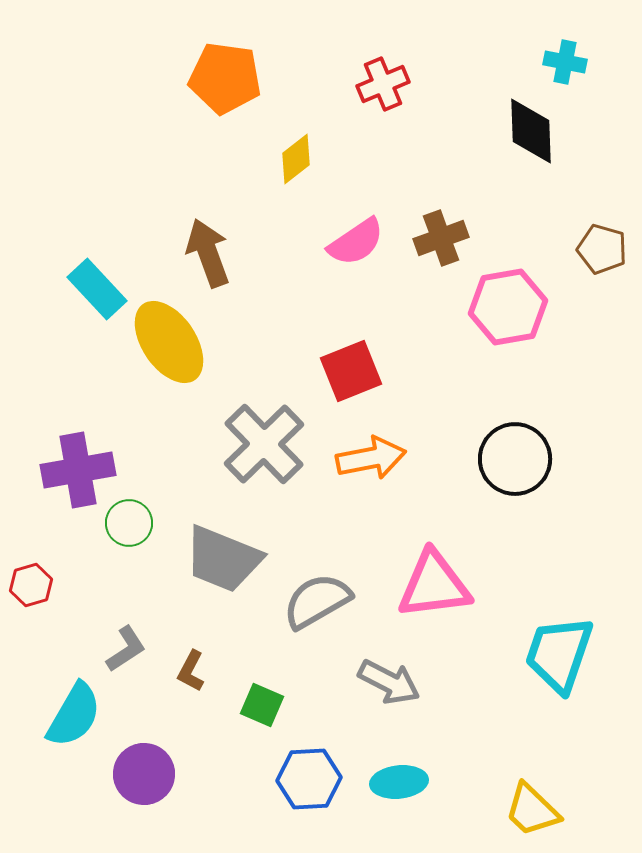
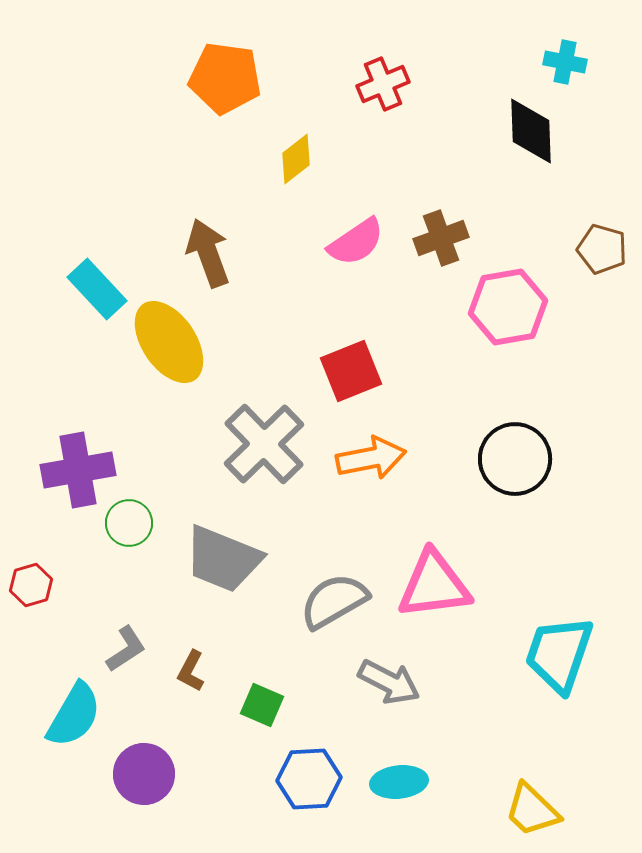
gray semicircle: moved 17 px right
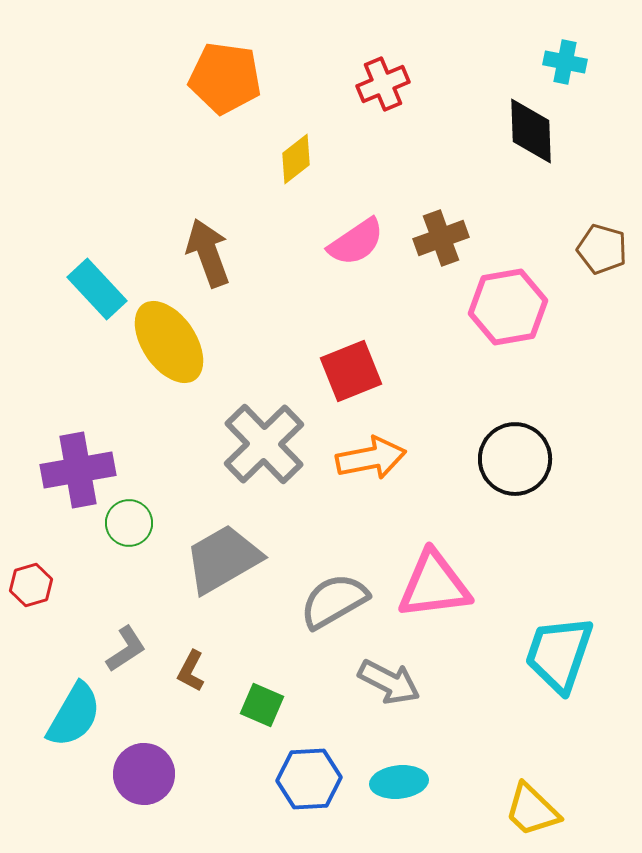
gray trapezoid: rotated 128 degrees clockwise
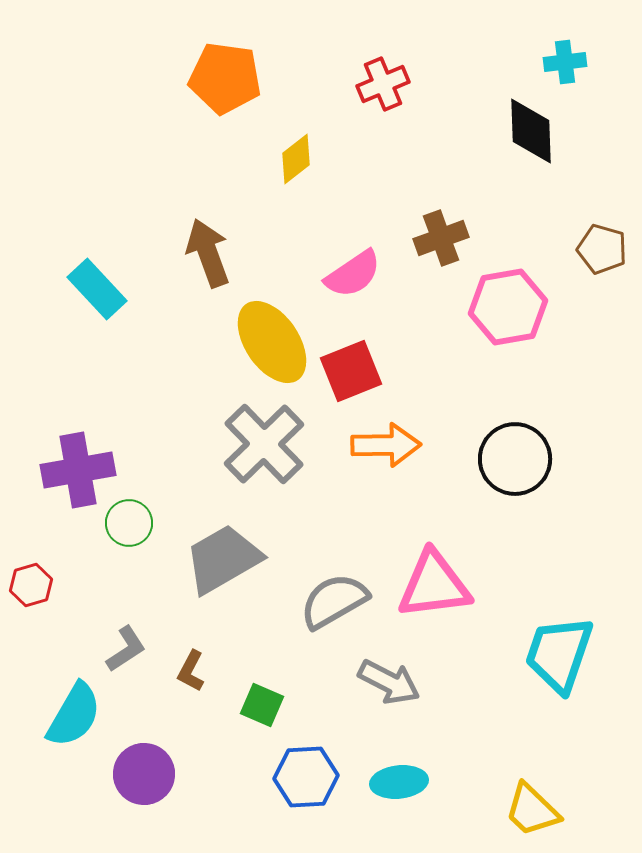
cyan cross: rotated 18 degrees counterclockwise
pink semicircle: moved 3 px left, 32 px down
yellow ellipse: moved 103 px right
orange arrow: moved 15 px right, 13 px up; rotated 10 degrees clockwise
blue hexagon: moved 3 px left, 2 px up
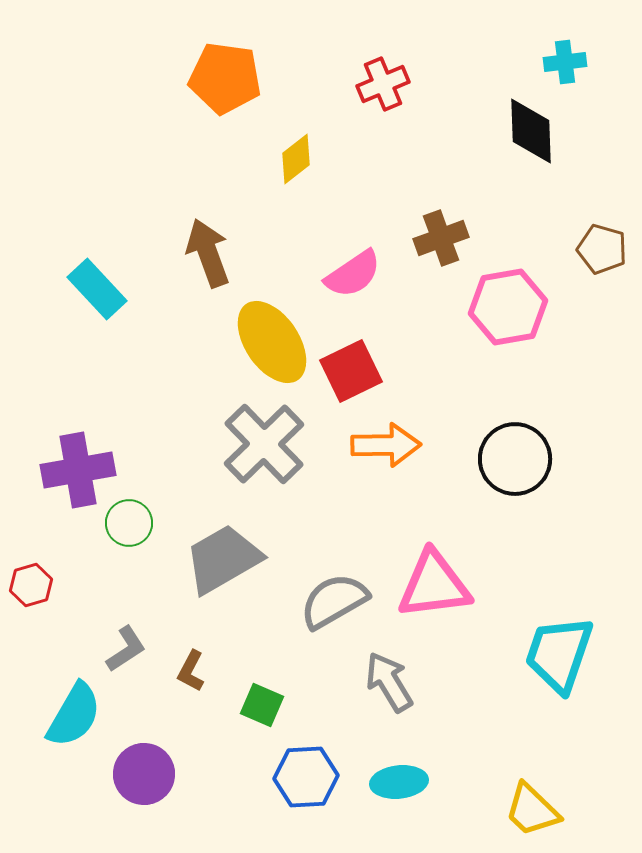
red square: rotated 4 degrees counterclockwise
gray arrow: rotated 148 degrees counterclockwise
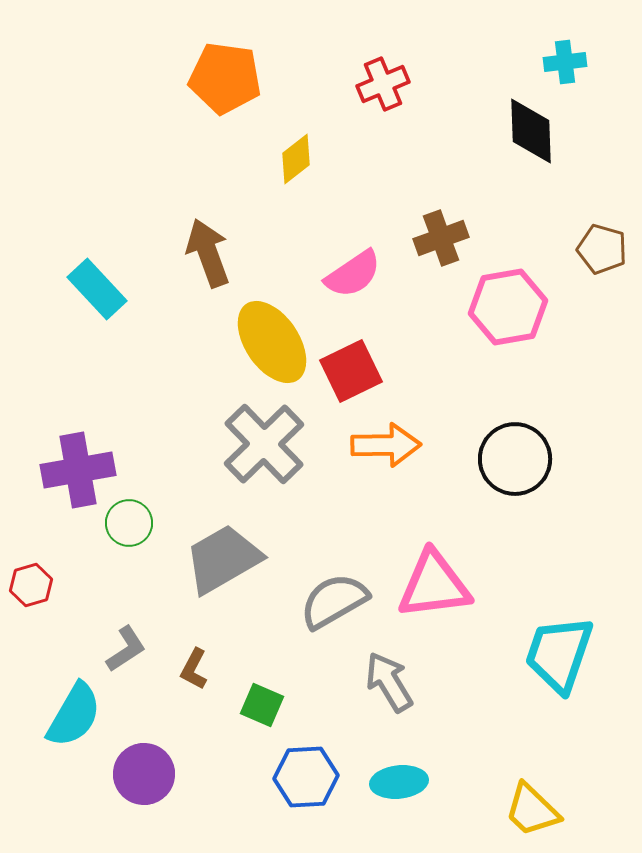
brown L-shape: moved 3 px right, 2 px up
